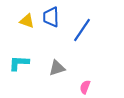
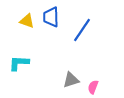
gray triangle: moved 14 px right, 12 px down
pink semicircle: moved 8 px right
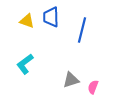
blue line: rotated 20 degrees counterclockwise
cyan L-shape: moved 6 px right, 1 px down; rotated 40 degrees counterclockwise
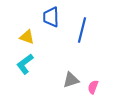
yellow triangle: moved 16 px down
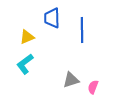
blue trapezoid: moved 1 px right, 1 px down
blue line: rotated 15 degrees counterclockwise
yellow triangle: rotated 42 degrees counterclockwise
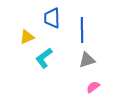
cyan L-shape: moved 19 px right, 6 px up
gray triangle: moved 16 px right, 20 px up
pink semicircle: rotated 32 degrees clockwise
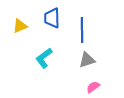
yellow triangle: moved 7 px left, 11 px up
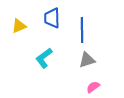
yellow triangle: moved 1 px left
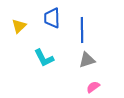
yellow triangle: rotated 21 degrees counterclockwise
cyan L-shape: rotated 80 degrees counterclockwise
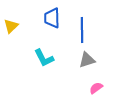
yellow triangle: moved 8 px left
pink semicircle: moved 3 px right, 1 px down
